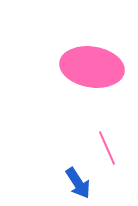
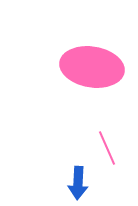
blue arrow: rotated 36 degrees clockwise
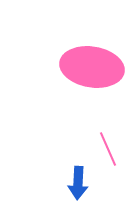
pink line: moved 1 px right, 1 px down
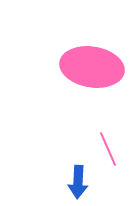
blue arrow: moved 1 px up
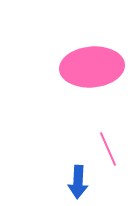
pink ellipse: rotated 14 degrees counterclockwise
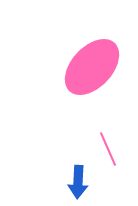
pink ellipse: rotated 42 degrees counterclockwise
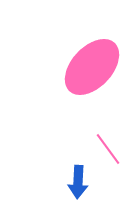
pink line: rotated 12 degrees counterclockwise
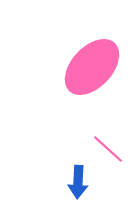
pink line: rotated 12 degrees counterclockwise
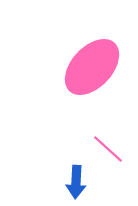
blue arrow: moved 2 px left
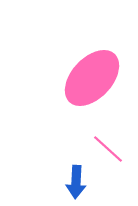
pink ellipse: moved 11 px down
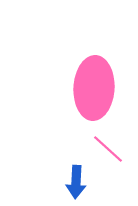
pink ellipse: moved 2 px right, 10 px down; rotated 40 degrees counterclockwise
